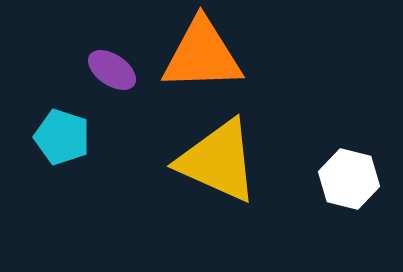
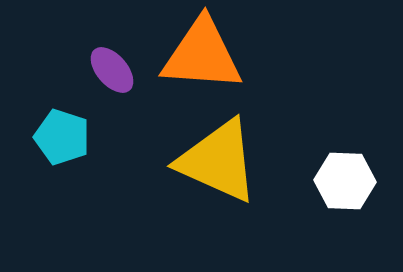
orange triangle: rotated 6 degrees clockwise
purple ellipse: rotated 15 degrees clockwise
white hexagon: moved 4 px left, 2 px down; rotated 12 degrees counterclockwise
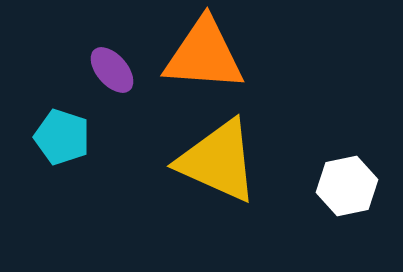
orange triangle: moved 2 px right
white hexagon: moved 2 px right, 5 px down; rotated 14 degrees counterclockwise
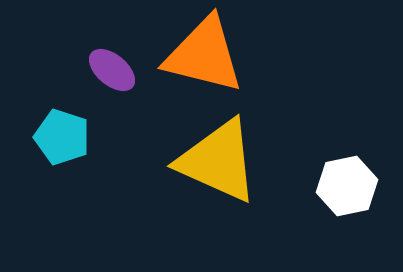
orange triangle: rotated 10 degrees clockwise
purple ellipse: rotated 9 degrees counterclockwise
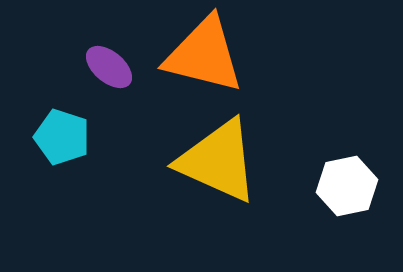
purple ellipse: moved 3 px left, 3 px up
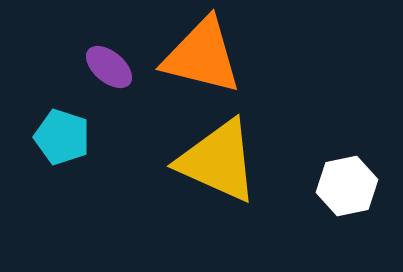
orange triangle: moved 2 px left, 1 px down
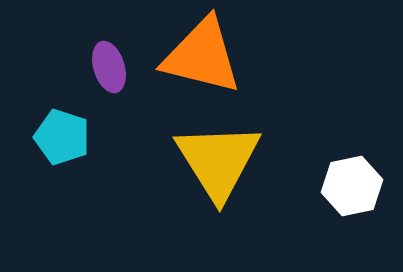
purple ellipse: rotated 33 degrees clockwise
yellow triangle: rotated 34 degrees clockwise
white hexagon: moved 5 px right
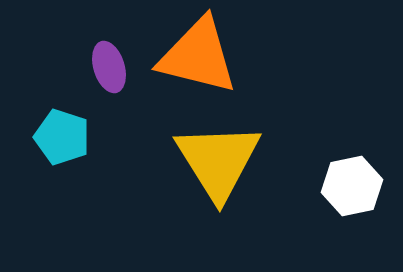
orange triangle: moved 4 px left
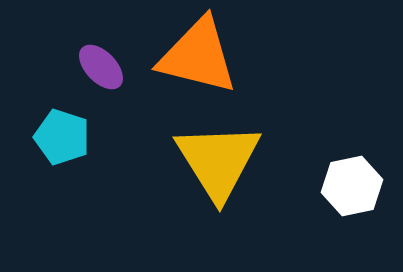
purple ellipse: moved 8 px left; rotated 27 degrees counterclockwise
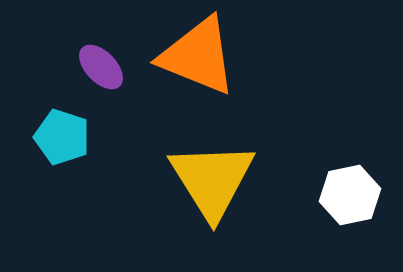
orange triangle: rotated 8 degrees clockwise
yellow triangle: moved 6 px left, 19 px down
white hexagon: moved 2 px left, 9 px down
